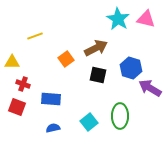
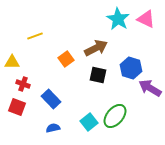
pink triangle: rotated 12 degrees clockwise
blue rectangle: rotated 42 degrees clockwise
green ellipse: moved 5 px left; rotated 40 degrees clockwise
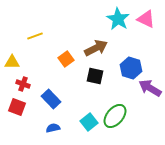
black square: moved 3 px left, 1 px down
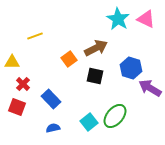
orange square: moved 3 px right
red cross: rotated 24 degrees clockwise
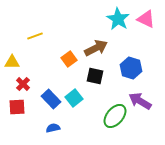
purple arrow: moved 10 px left, 13 px down
red square: rotated 24 degrees counterclockwise
cyan square: moved 15 px left, 24 px up
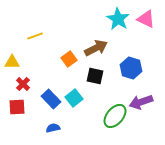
purple arrow: moved 1 px right, 1 px down; rotated 50 degrees counterclockwise
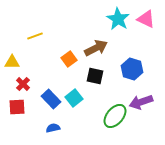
blue hexagon: moved 1 px right, 1 px down
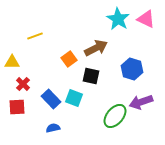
black square: moved 4 px left
cyan square: rotated 30 degrees counterclockwise
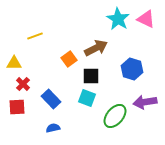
yellow triangle: moved 2 px right, 1 px down
black square: rotated 12 degrees counterclockwise
cyan square: moved 13 px right
purple arrow: moved 4 px right; rotated 10 degrees clockwise
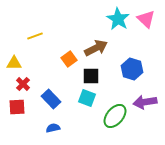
pink triangle: rotated 18 degrees clockwise
